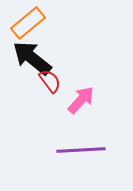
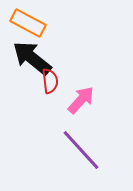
orange rectangle: rotated 68 degrees clockwise
red semicircle: rotated 30 degrees clockwise
purple line: rotated 51 degrees clockwise
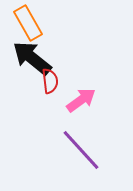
orange rectangle: rotated 32 degrees clockwise
pink arrow: rotated 12 degrees clockwise
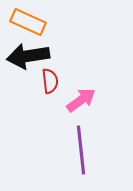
orange rectangle: moved 1 px up; rotated 36 degrees counterclockwise
black arrow: moved 4 px left, 2 px up; rotated 48 degrees counterclockwise
purple line: rotated 36 degrees clockwise
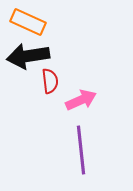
pink arrow: rotated 12 degrees clockwise
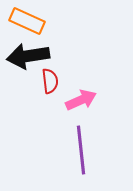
orange rectangle: moved 1 px left, 1 px up
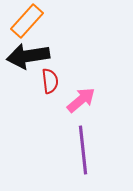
orange rectangle: rotated 72 degrees counterclockwise
pink arrow: rotated 16 degrees counterclockwise
purple line: moved 2 px right
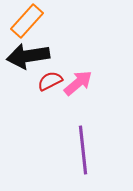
red semicircle: rotated 110 degrees counterclockwise
pink arrow: moved 3 px left, 17 px up
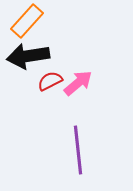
purple line: moved 5 px left
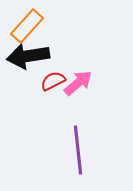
orange rectangle: moved 5 px down
red semicircle: moved 3 px right
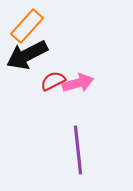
black arrow: moved 1 px left, 1 px up; rotated 18 degrees counterclockwise
pink arrow: rotated 24 degrees clockwise
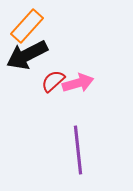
red semicircle: rotated 15 degrees counterclockwise
